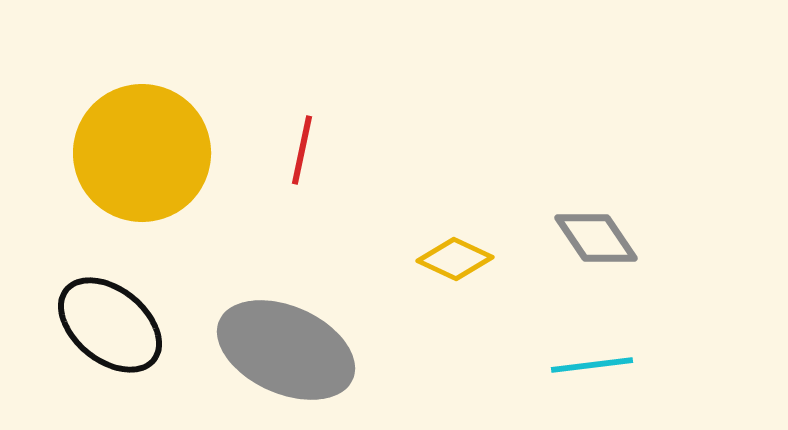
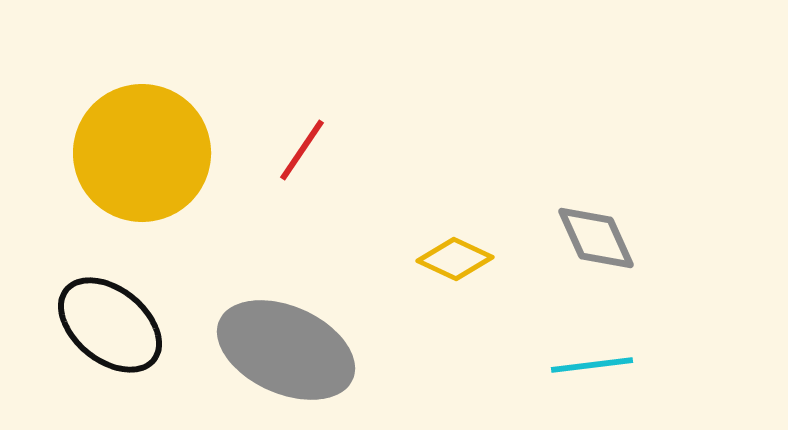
red line: rotated 22 degrees clockwise
gray diamond: rotated 10 degrees clockwise
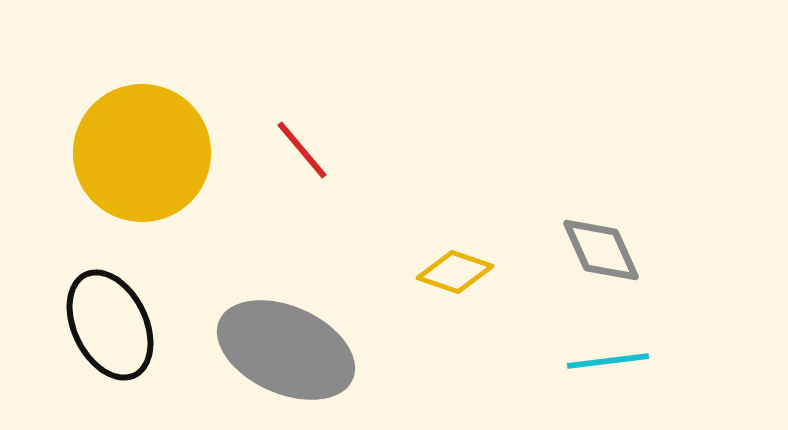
red line: rotated 74 degrees counterclockwise
gray diamond: moved 5 px right, 12 px down
yellow diamond: moved 13 px down; rotated 6 degrees counterclockwise
black ellipse: rotated 25 degrees clockwise
cyan line: moved 16 px right, 4 px up
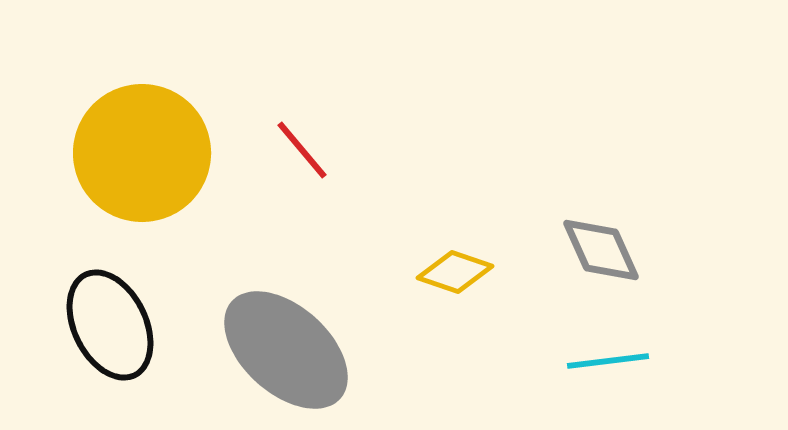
gray ellipse: rotated 18 degrees clockwise
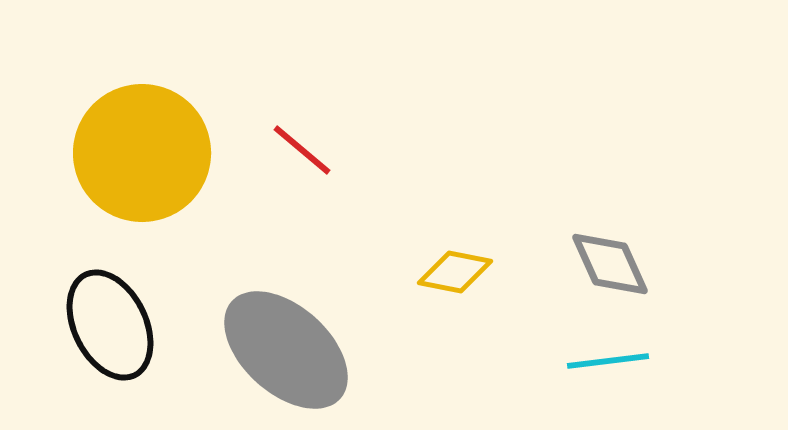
red line: rotated 10 degrees counterclockwise
gray diamond: moved 9 px right, 14 px down
yellow diamond: rotated 8 degrees counterclockwise
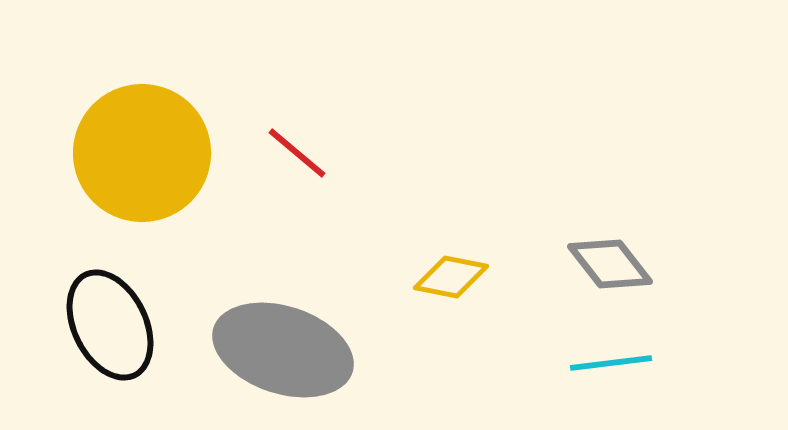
red line: moved 5 px left, 3 px down
gray diamond: rotated 14 degrees counterclockwise
yellow diamond: moved 4 px left, 5 px down
gray ellipse: moved 3 px left; rotated 24 degrees counterclockwise
cyan line: moved 3 px right, 2 px down
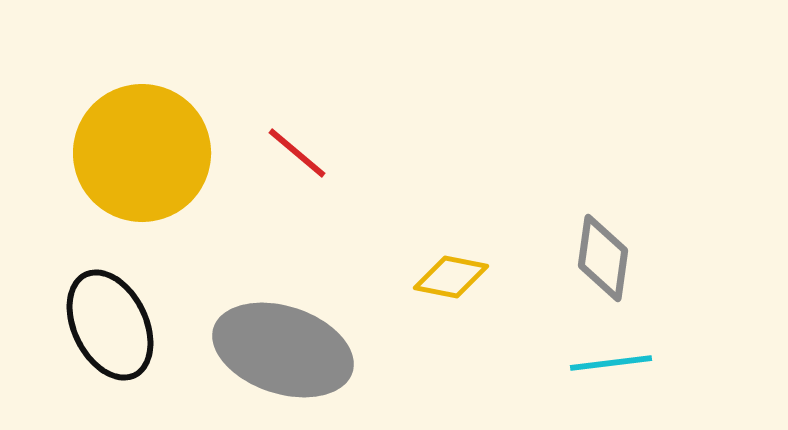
gray diamond: moved 7 px left, 6 px up; rotated 46 degrees clockwise
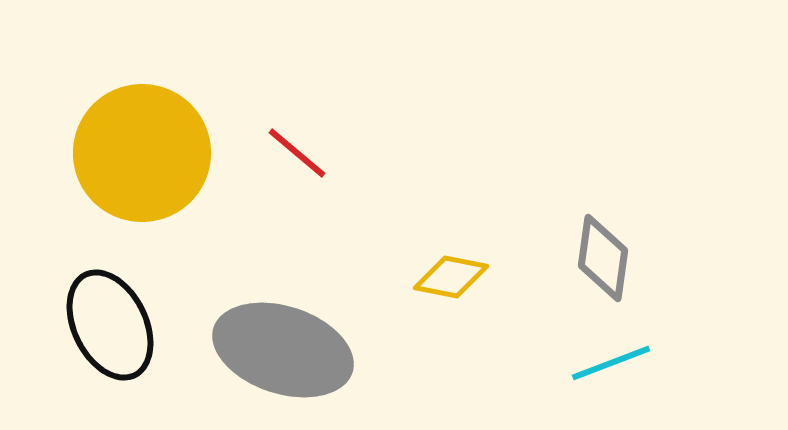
cyan line: rotated 14 degrees counterclockwise
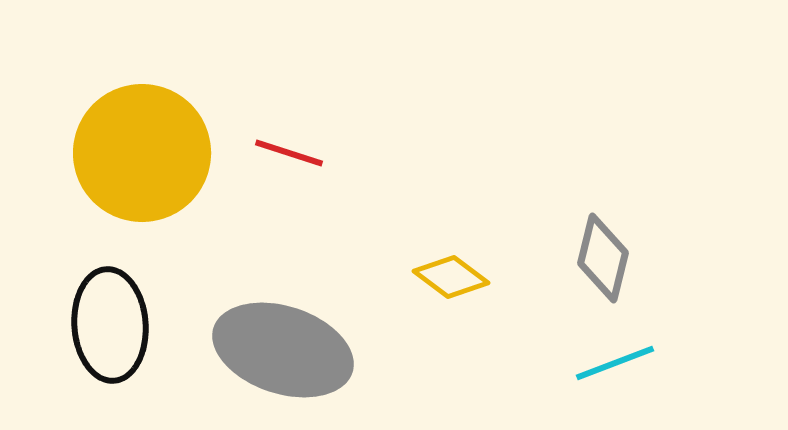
red line: moved 8 px left; rotated 22 degrees counterclockwise
gray diamond: rotated 6 degrees clockwise
yellow diamond: rotated 26 degrees clockwise
black ellipse: rotated 22 degrees clockwise
cyan line: moved 4 px right
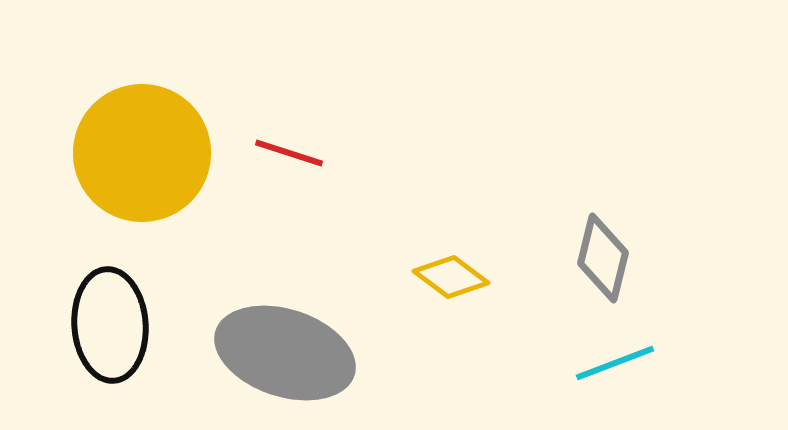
gray ellipse: moved 2 px right, 3 px down
